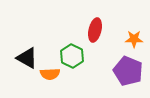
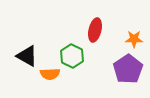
black triangle: moved 2 px up
purple pentagon: moved 2 px up; rotated 16 degrees clockwise
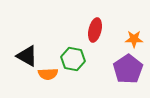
green hexagon: moved 1 px right, 3 px down; rotated 15 degrees counterclockwise
orange semicircle: moved 2 px left
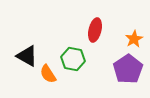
orange star: rotated 30 degrees counterclockwise
orange semicircle: rotated 60 degrees clockwise
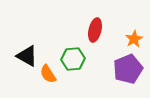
green hexagon: rotated 15 degrees counterclockwise
purple pentagon: rotated 12 degrees clockwise
